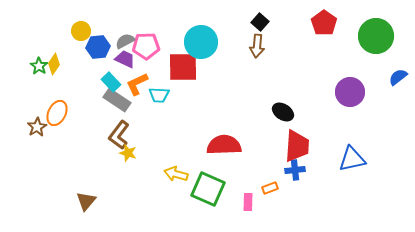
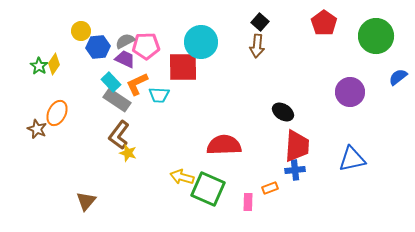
brown star: moved 2 px down; rotated 18 degrees counterclockwise
yellow arrow: moved 6 px right, 3 px down
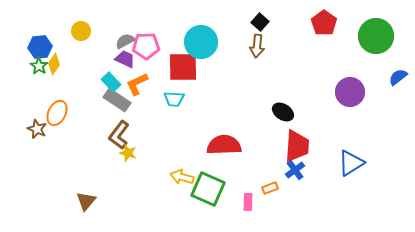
blue hexagon: moved 58 px left
cyan trapezoid: moved 15 px right, 4 px down
blue triangle: moved 1 px left, 4 px down; rotated 20 degrees counterclockwise
blue cross: rotated 30 degrees counterclockwise
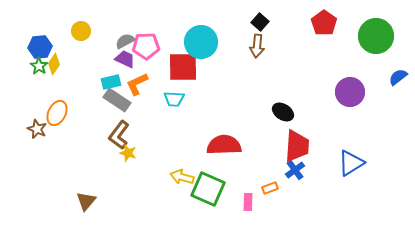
cyan rectangle: rotated 60 degrees counterclockwise
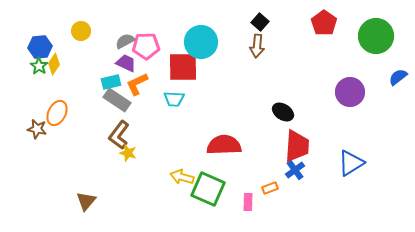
purple trapezoid: moved 1 px right, 4 px down
brown star: rotated 12 degrees counterclockwise
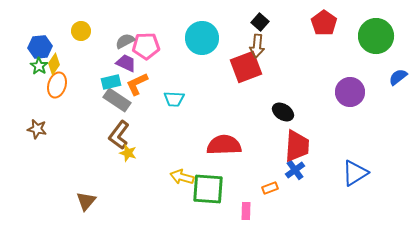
cyan circle: moved 1 px right, 4 px up
red square: moved 63 px right; rotated 20 degrees counterclockwise
orange ellipse: moved 28 px up; rotated 10 degrees counterclockwise
blue triangle: moved 4 px right, 10 px down
green square: rotated 20 degrees counterclockwise
pink rectangle: moved 2 px left, 9 px down
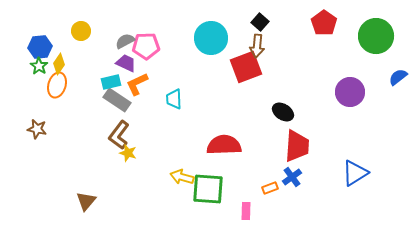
cyan circle: moved 9 px right
yellow diamond: moved 5 px right
cyan trapezoid: rotated 85 degrees clockwise
blue cross: moved 3 px left, 7 px down
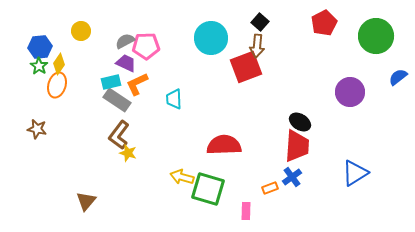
red pentagon: rotated 10 degrees clockwise
black ellipse: moved 17 px right, 10 px down
green square: rotated 12 degrees clockwise
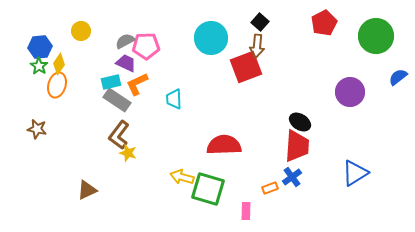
brown triangle: moved 1 px right, 11 px up; rotated 25 degrees clockwise
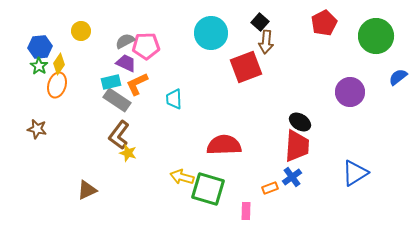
cyan circle: moved 5 px up
brown arrow: moved 9 px right, 4 px up
